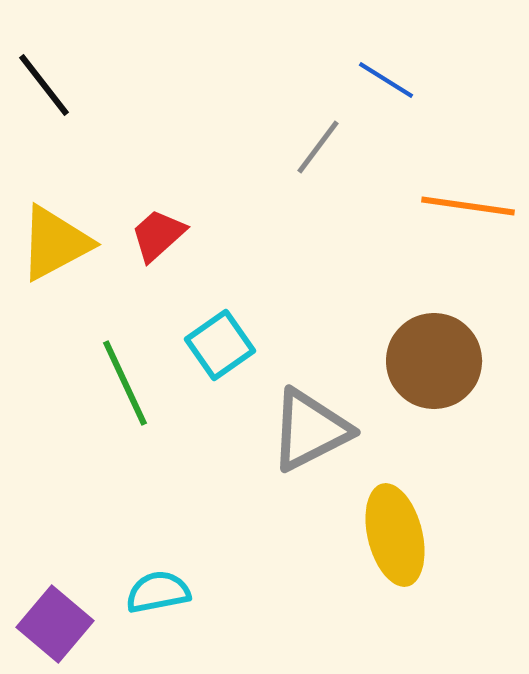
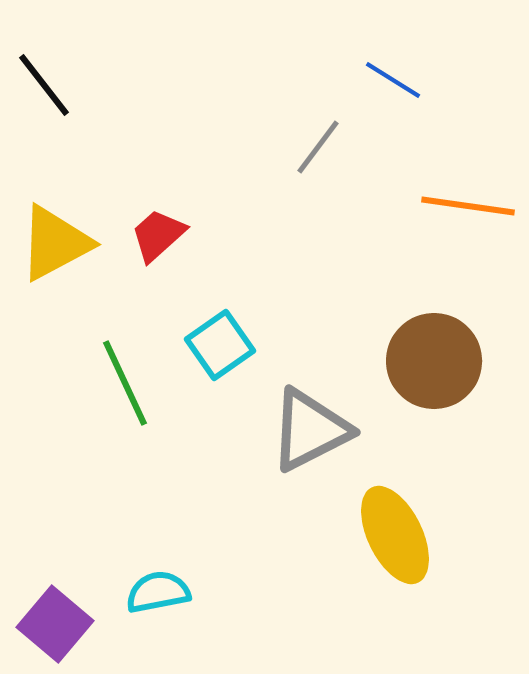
blue line: moved 7 px right
yellow ellipse: rotated 12 degrees counterclockwise
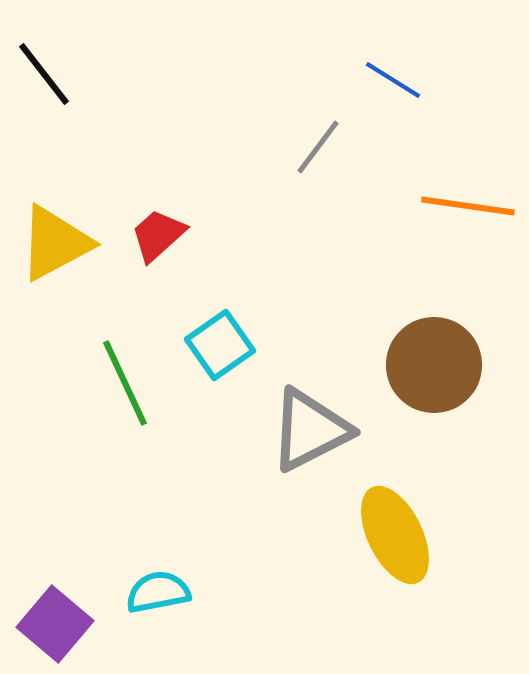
black line: moved 11 px up
brown circle: moved 4 px down
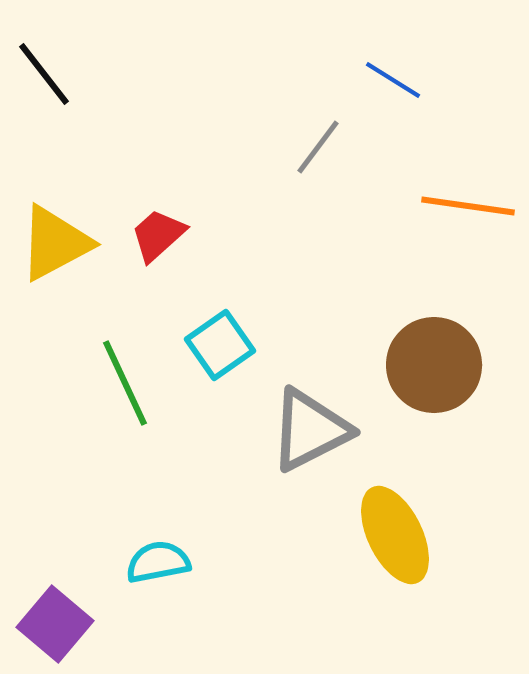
cyan semicircle: moved 30 px up
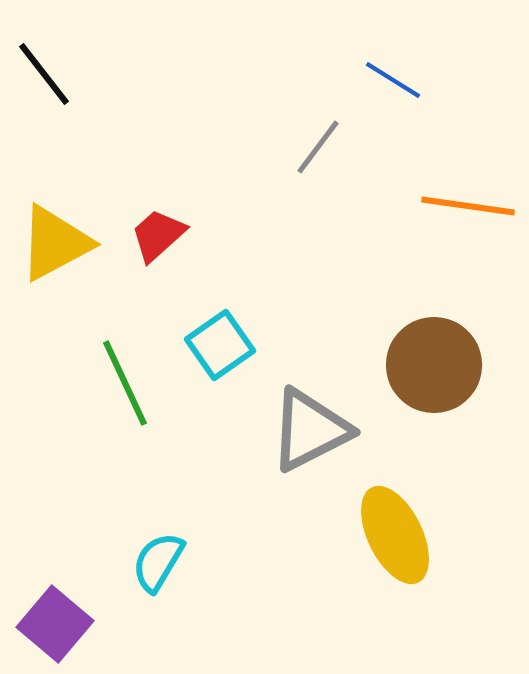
cyan semicircle: rotated 48 degrees counterclockwise
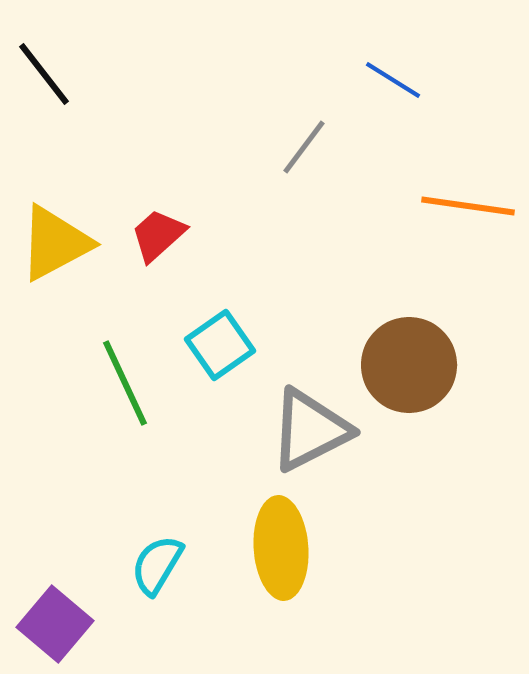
gray line: moved 14 px left
brown circle: moved 25 px left
yellow ellipse: moved 114 px left, 13 px down; rotated 22 degrees clockwise
cyan semicircle: moved 1 px left, 3 px down
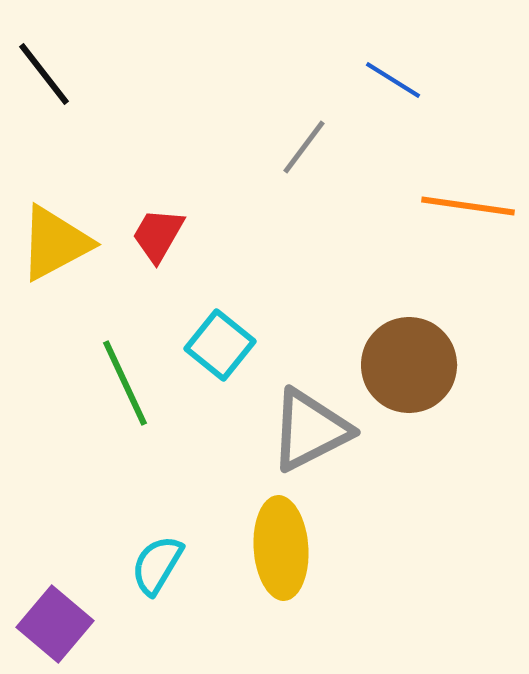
red trapezoid: rotated 18 degrees counterclockwise
cyan square: rotated 16 degrees counterclockwise
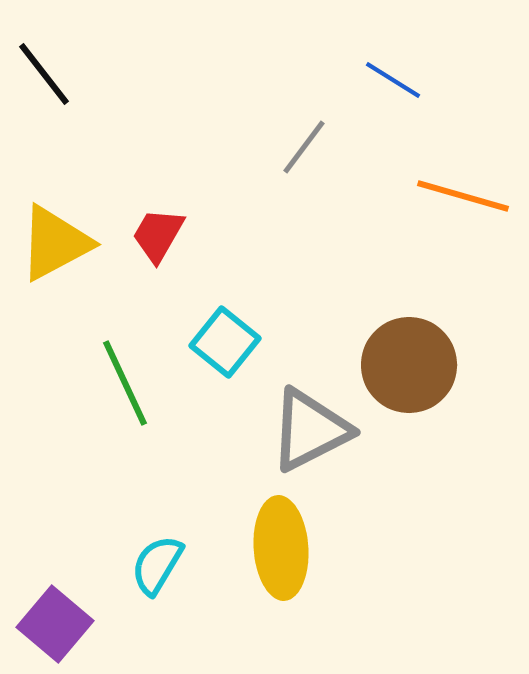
orange line: moved 5 px left, 10 px up; rotated 8 degrees clockwise
cyan square: moved 5 px right, 3 px up
